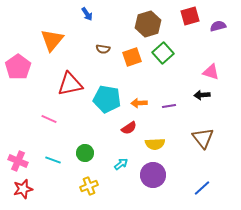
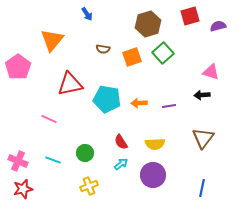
red semicircle: moved 8 px left, 14 px down; rotated 91 degrees clockwise
brown triangle: rotated 15 degrees clockwise
blue line: rotated 36 degrees counterclockwise
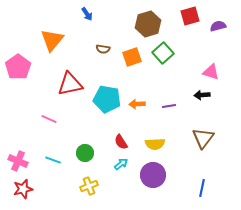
orange arrow: moved 2 px left, 1 px down
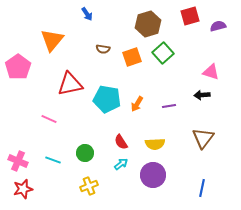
orange arrow: rotated 56 degrees counterclockwise
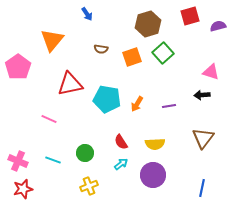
brown semicircle: moved 2 px left
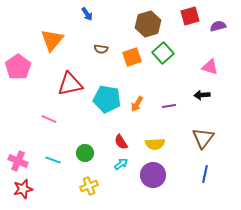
pink triangle: moved 1 px left, 5 px up
blue line: moved 3 px right, 14 px up
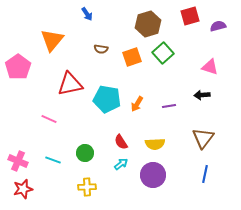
yellow cross: moved 2 px left, 1 px down; rotated 18 degrees clockwise
